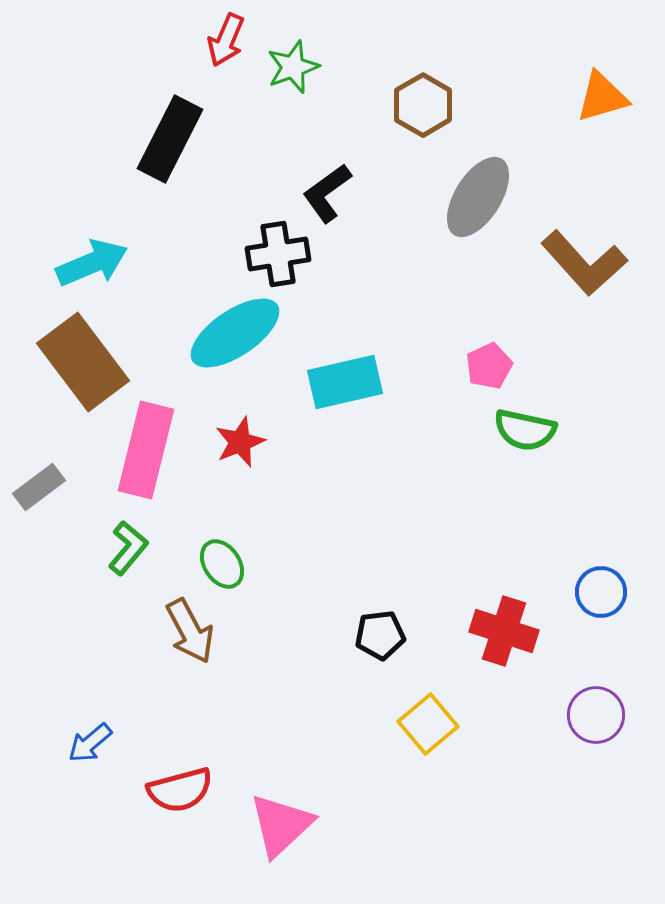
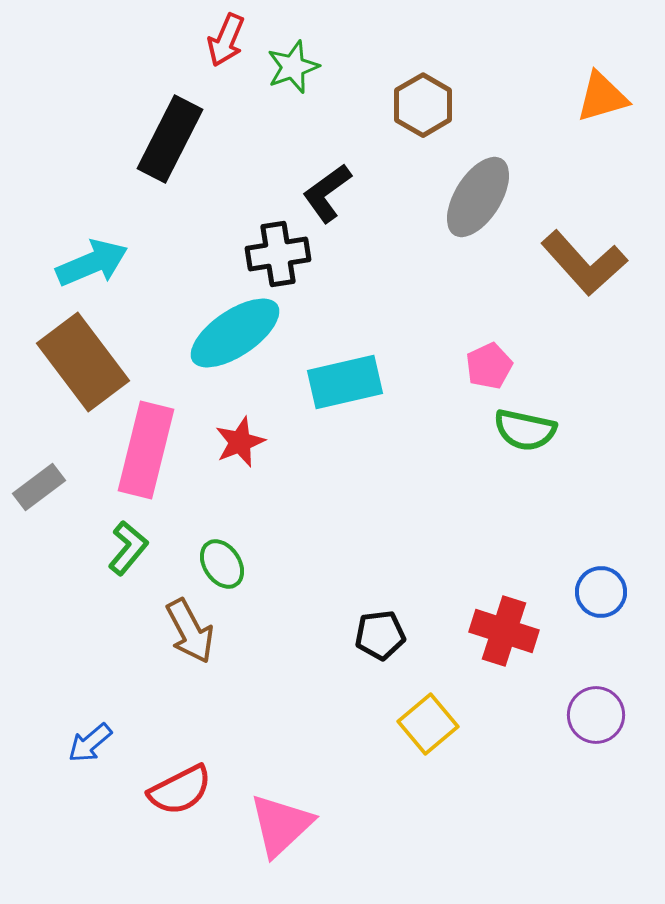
red semicircle: rotated 12 degrees counterclockwise
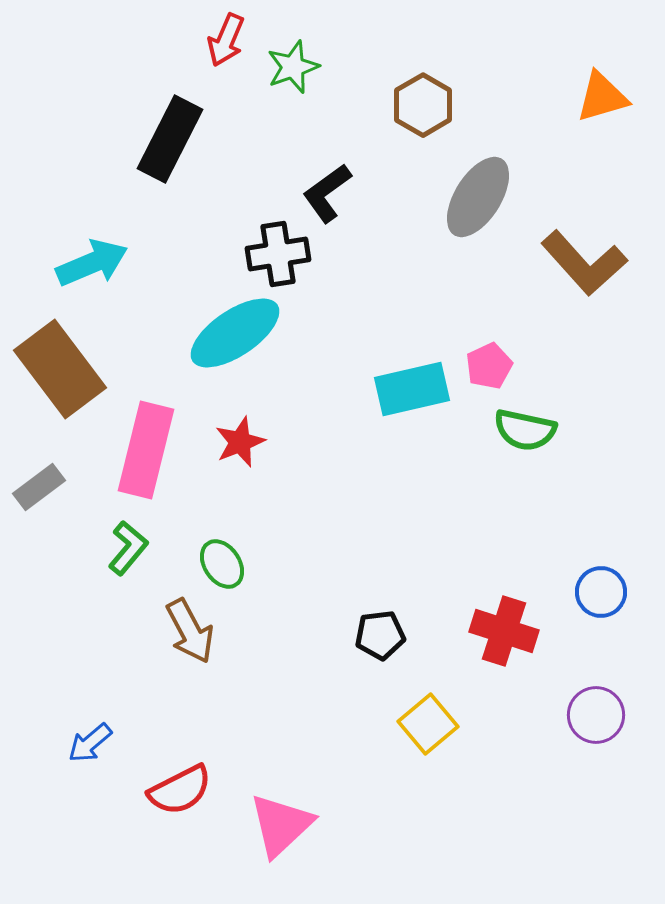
brown rectangle: moved 23 px left, 7 px down
cyan rectangle: moved 67 px right, 7 px down
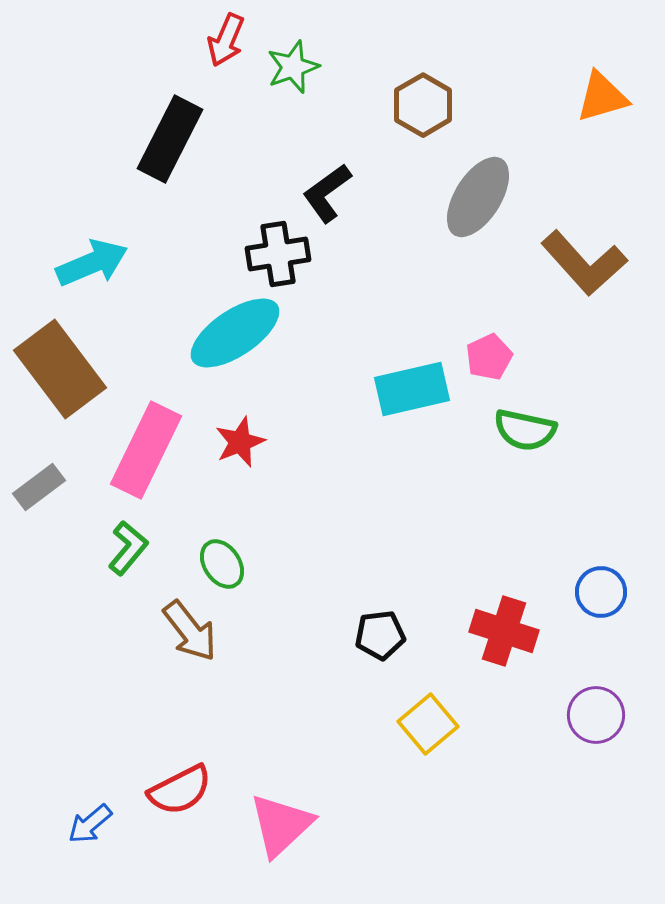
pink pentagon: moved 9 px up
pink rectangle: rotated 12 degrees clockwise
brown arrow: rotated 10 degrees counterclockwise
blue arrow: moved 81 px down
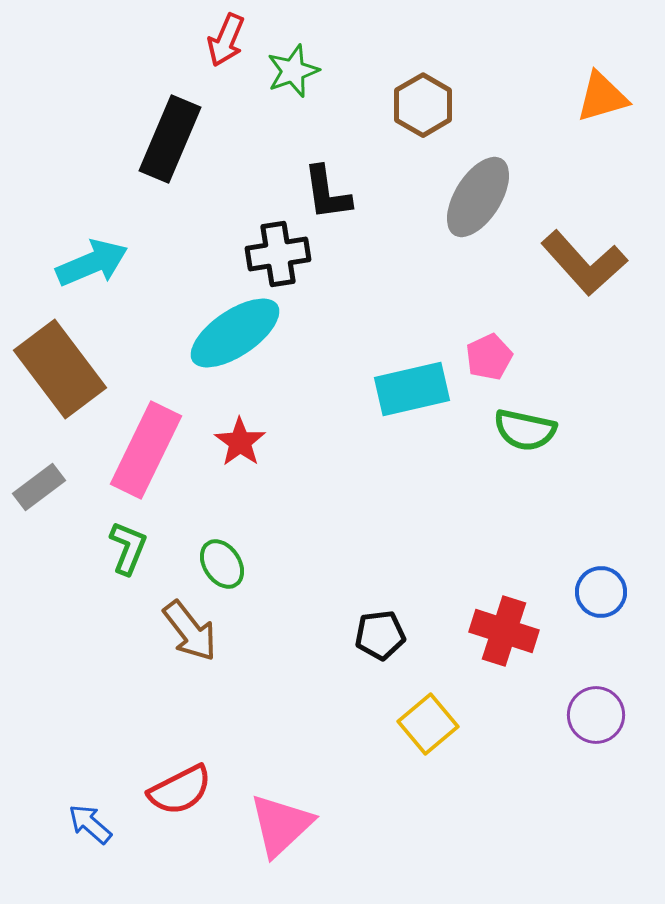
green star: moved 4 px down
black rectangle: rotated 4 degrees counterclockwise
black L-shape: rotated 62 degrees counterclockwise
red star: rotated 15 degrees counterclockwise
green L-shape: rotated 18 degrees counterclockwise
blue arrow: rotated 81 degrees clockwise
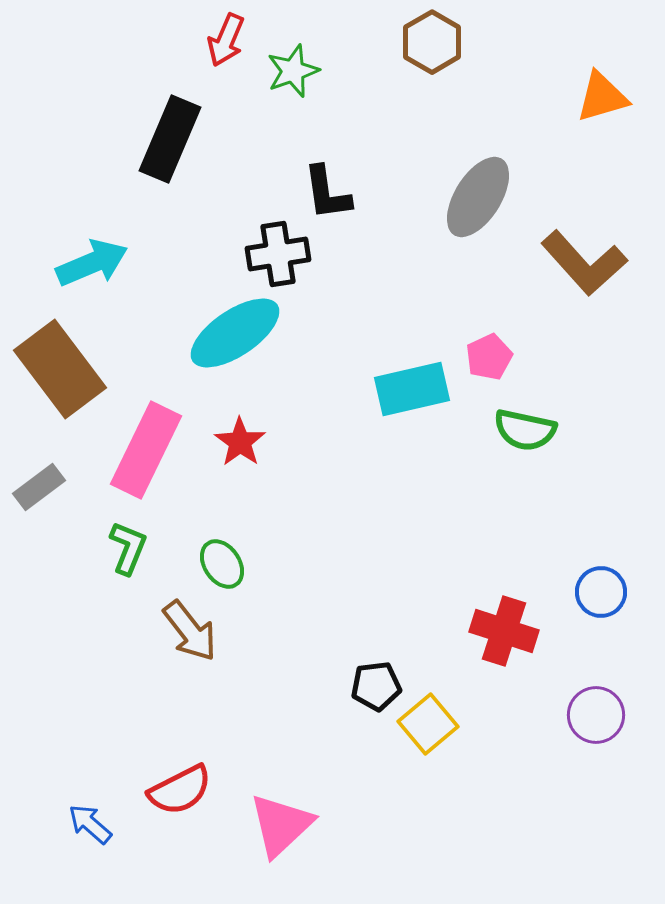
brown hexagon: moved 9 px right, 63 px up
black pentagon: moved 4 px left, 51 px down
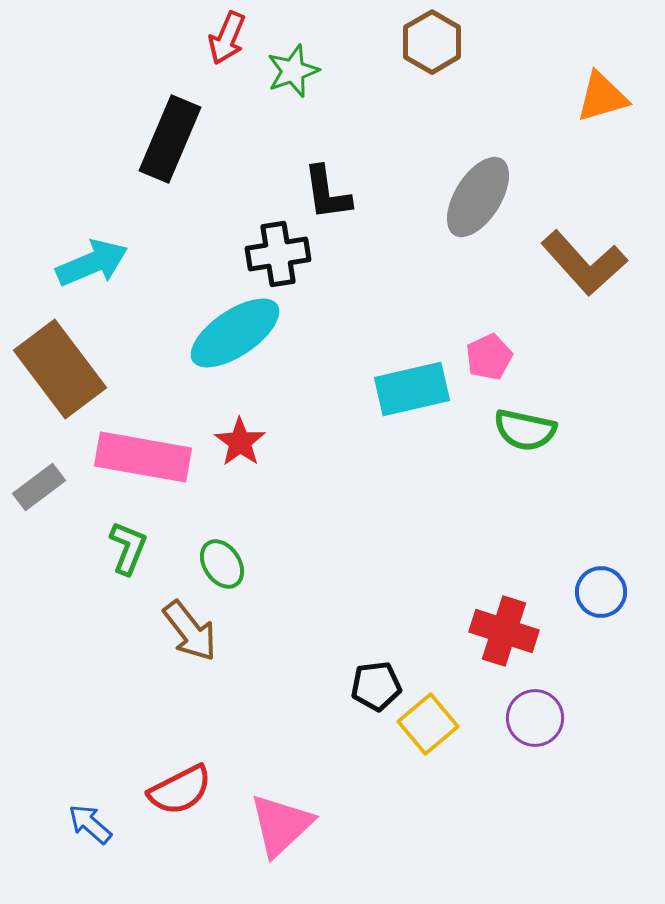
red arrow: moved 1 px right, 2 px up
pink rectangle: moved 3 px left, 7 px down; rotated 74 degrees clockwise
purple circle: moved 61 px left, 3 px down
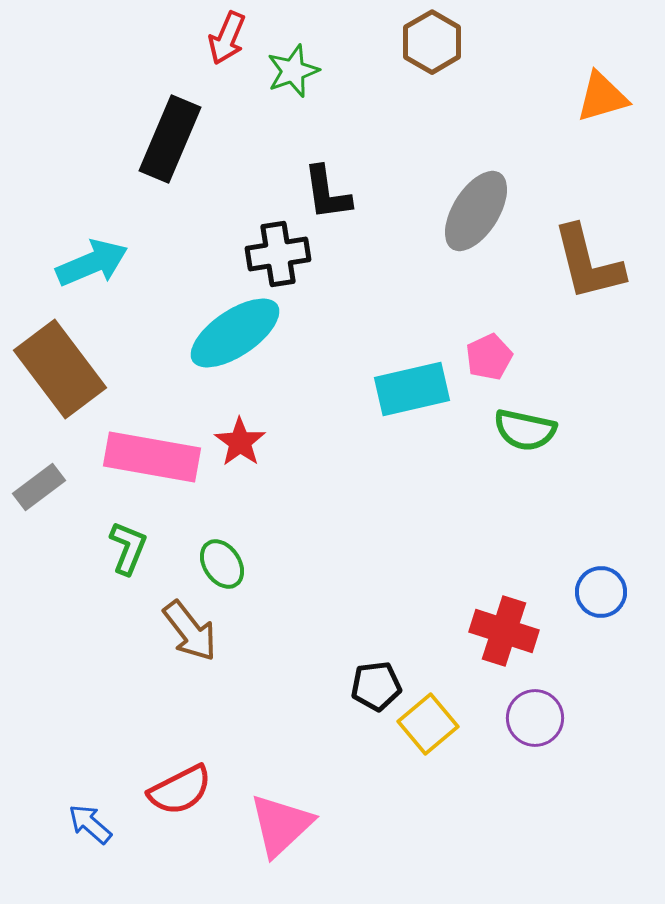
gray ellipse: moved 2 px left, 14 px down
brown L-shape: moved 4 px right; rotated 28 degrees clockwise
pink rectangle: moved 9 px right
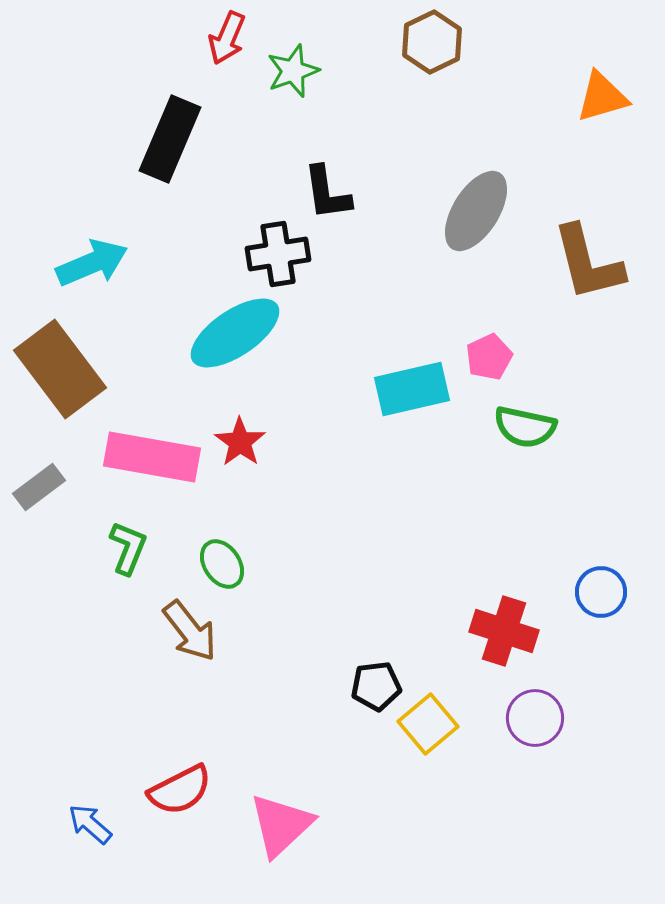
brown hexagon: rotated 4 degrees clockwise
green semicircle: moved 3 px up
